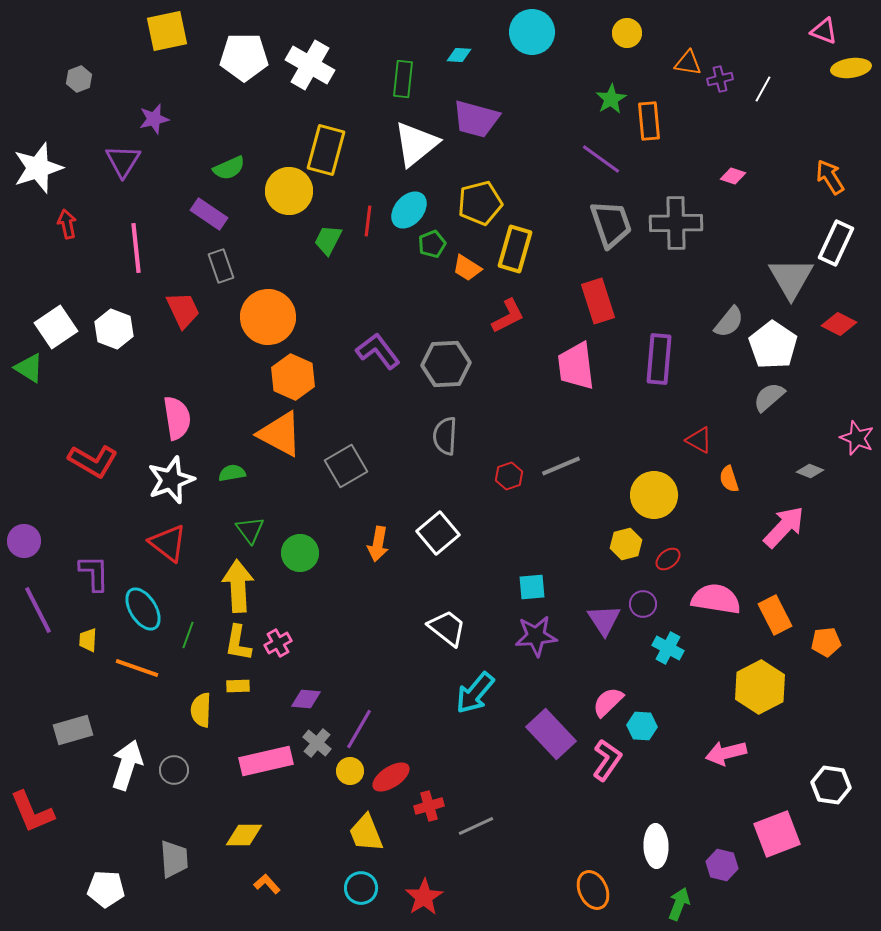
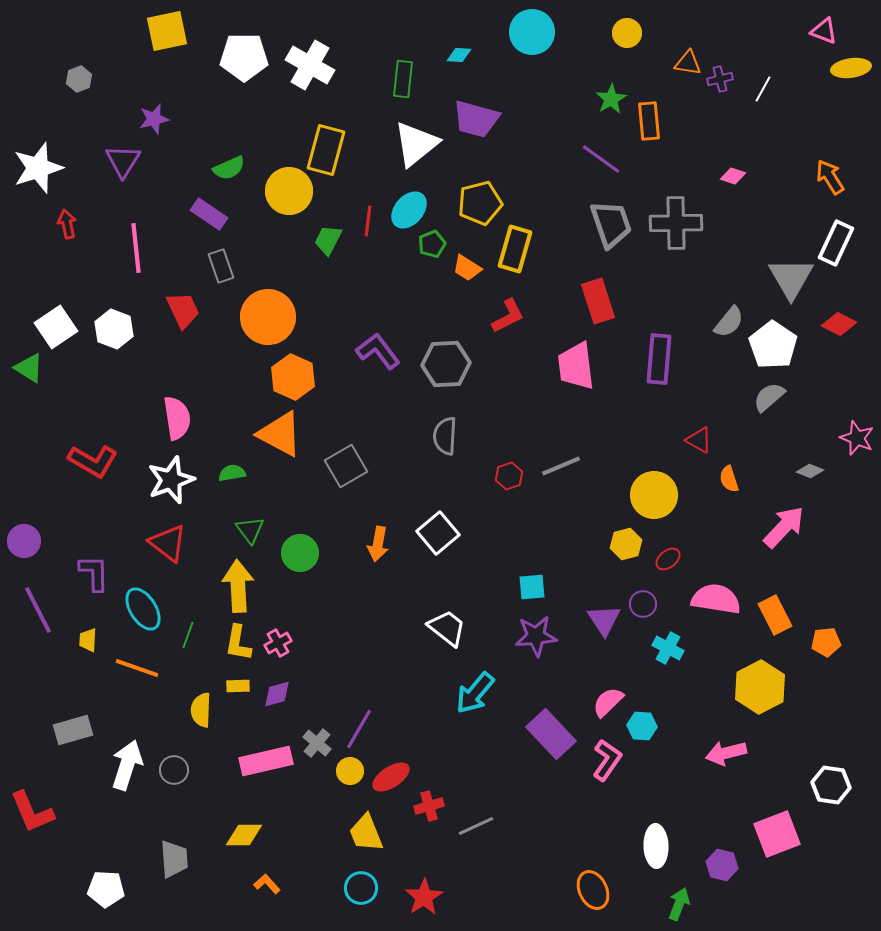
purple diamond at (306, 699): moved 29 px left, 5 px up; rotated 20 degrees counterclockwise
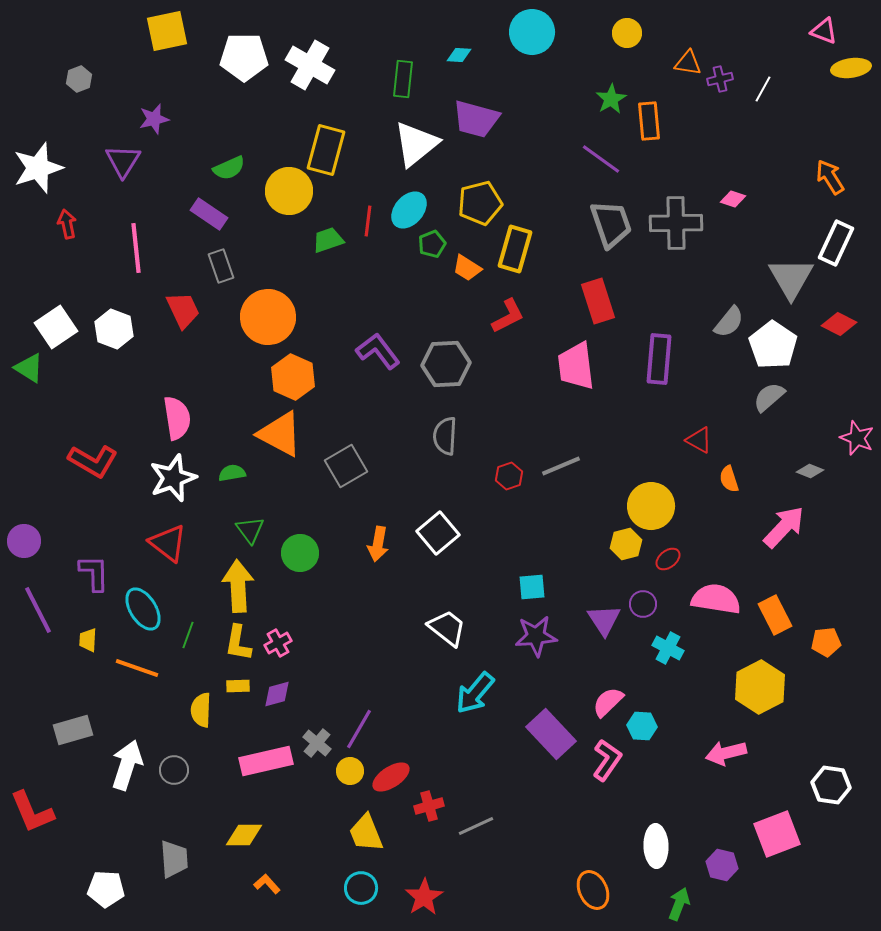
pink diamond at (733, 176): moved 23 px down
green trapezoid at (328, 240): rotated 44 degrees clockwise
white star at (171, 480): moved 2 px right, 2 px up
yellow circle at (654, 495): moved 3 px left, 11 px down
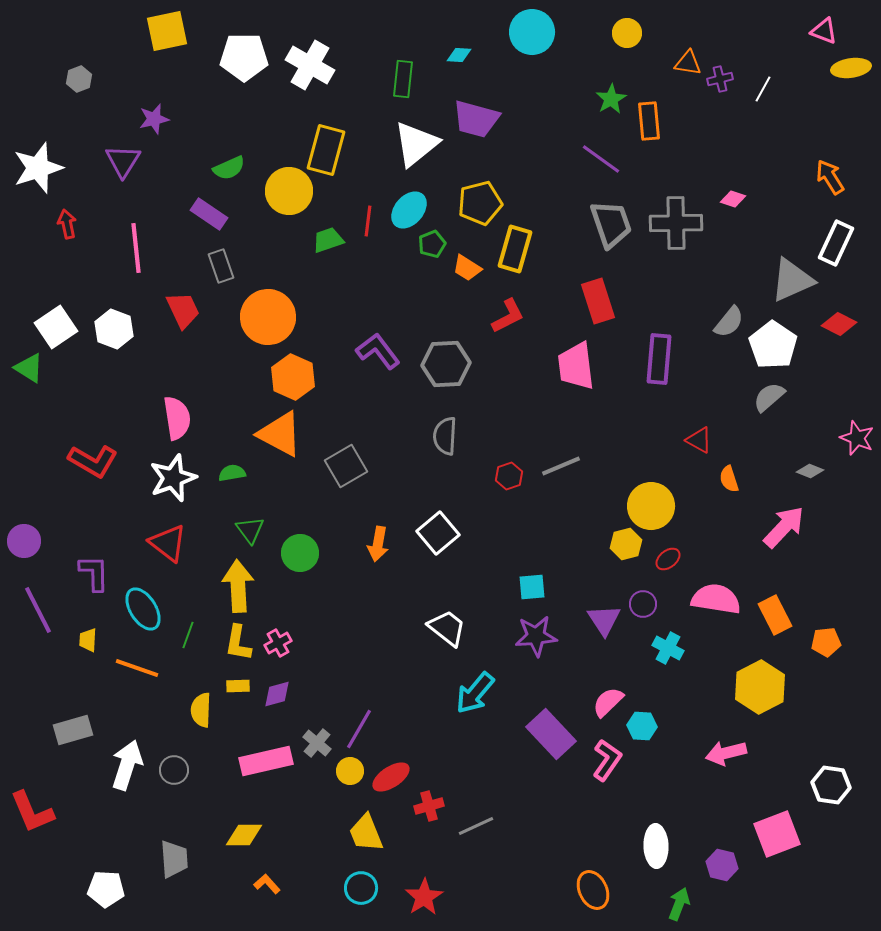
gray triangle at (791, 278): moved 1 px right, 2 px down; rotated 36 degrees clockwise
